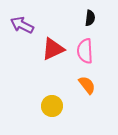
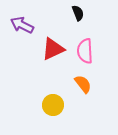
black semicircle: moved 12 px left, 5 px up; rotated 28 degrees counterclockwise
orange semicircle: moved 4 px left, 1 px up
yellow circle: moved 1 px right, 1 px up
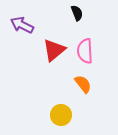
black semicircle: moved 1 px left
red triangle: moved 1 px right, 1 px down; rotated 15 degrees counterclockwise
yellow circle: moved 8 px right, 10 px down
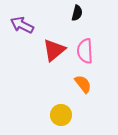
black semicircle: rotated 35 degrees clockwise
